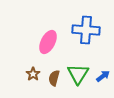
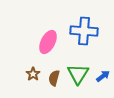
blue cross: moved 2 px left, 1 px down
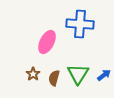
blue cross: moved 4 px left, 7 px up
pink ellipse: moved 1 px left
blue arrow: moved 1 px right, 1 px up
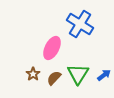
blue cross: rotated 28 degrees clockwise
pink ellipse: moved 5 px right, 6 px down
brown semicircle: rotated 28 degrees clockwise
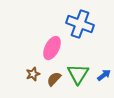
blue cross: rotated 12 degrees counterclockwise
brown star: rotated 16 degrees clockwise
brown semicircle: moved 1 px down
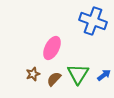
blue cross: moved 13 px right, 3 px up
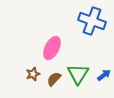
blue cross: moved 1 px left
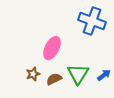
brown semicircle: rotated 21 degrees clockwise
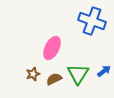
blue arrow: moved 4 px up
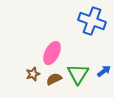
pink ellipse: moved 5 px down
